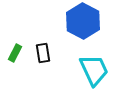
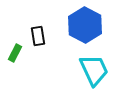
blue hexagon: moved 2 px right, 4 px down
black rectangle: moved 5 px left, 17 px up
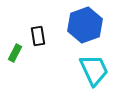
blue hexagon: rotated 12 degrees clockwise
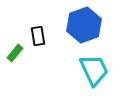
blue hexagon: moved 1 px left
green rectangle: rotated 12 degrees clockwise
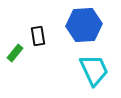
blue hexagon: rotated 16 degrees clockwise
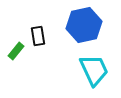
blue hexagon: rotated 8 degrees counterclockwise
green rectangle: moved 1 px right, 2 px up
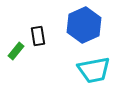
blue hexagon: rotated 12 degrees counterclockwise
cyan trapezoid: rotated 104 degrees clockwise
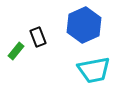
black rectangle: moved 1 px down; rotated 12 degrees counterclockwise
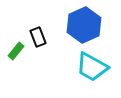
cyan trapezoid: moved 2 px left, 3 px up; rotated 40 degrees clockwise
